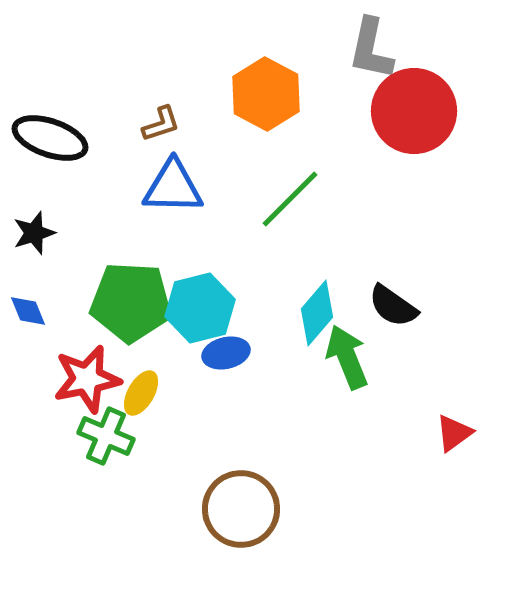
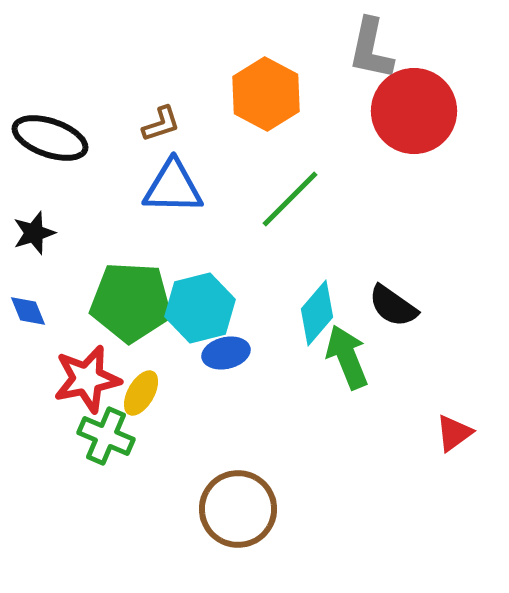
brown circle: moved 3 px left
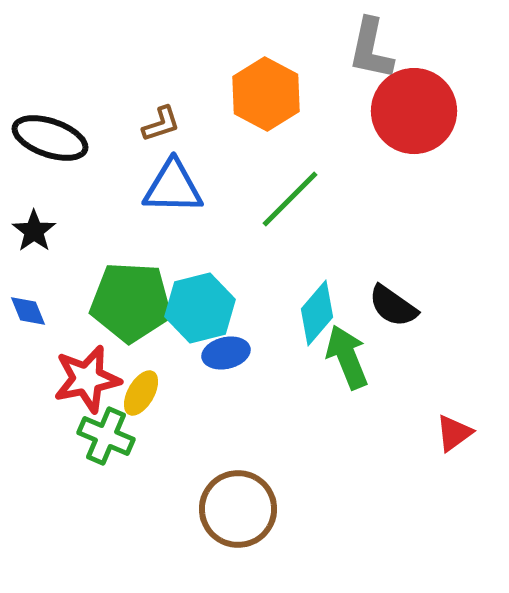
black star: moved 2 px up; rotated 18 degrees counterclockwise
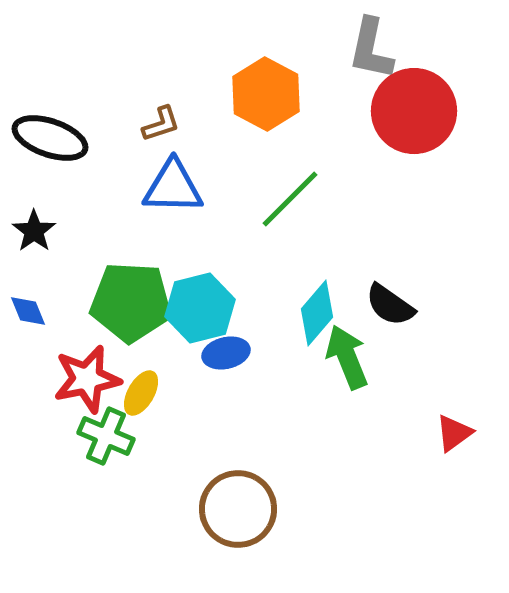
black semicircle: moved 3 px left, 1 px up
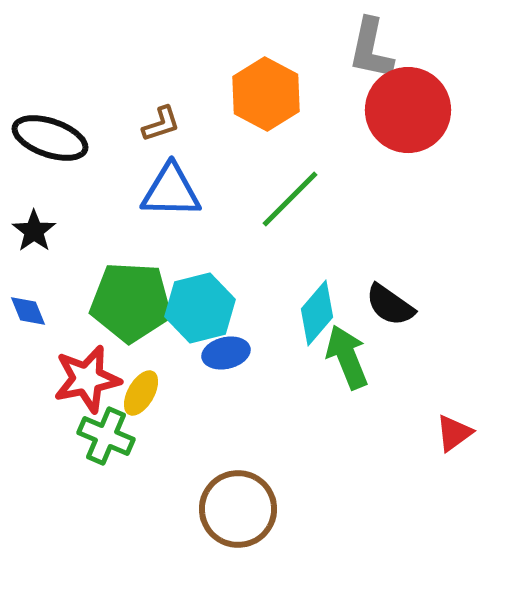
red circle: moved 6 px left, 1 px up
blue triangle: moved 2 px left, 4 px down
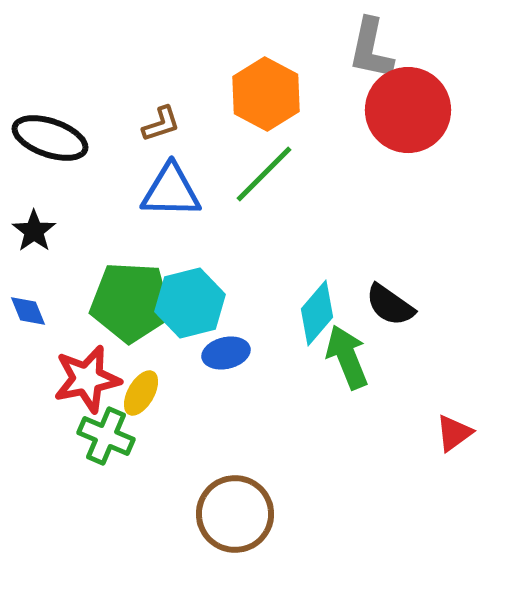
green line: moved 26 px left, 25 px up
cyan hexagon: moved 10 px left, 5 px up
brown circle: moved 3 px left, 5 px down
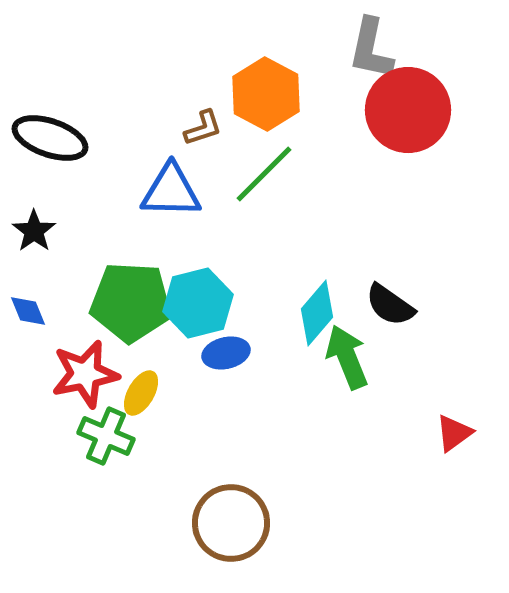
brown L-shape: moved 42 px right, 4 px down
cyan hexagon: moved 8 px right
red star: moved 2 px left, 5 px up
brown circle: moved 4 px left, 9 px down
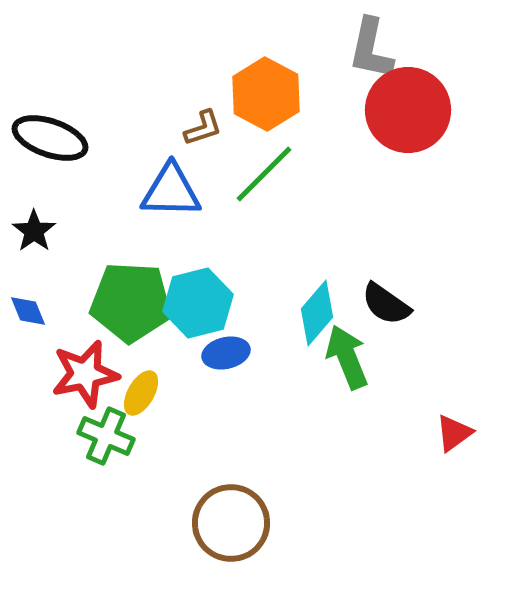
black semicircle: moved 4 px left, 1 px up
